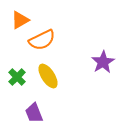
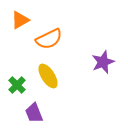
orange semicircle: moved 7 px right, 1 px up
purple star: rotated 10 degrees clockwise
green cross: moved 8 px down
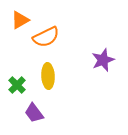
orange semicircle: moved 3 px left, 2 px up
purple star: moved 2 px up
yellow ellipse: rotated 30 degrees clockwise
purple trapezoid: rotated 15 degrees counterclockwise
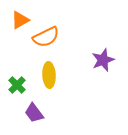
yellow ellipse: moved 1 px right, 1 px up
